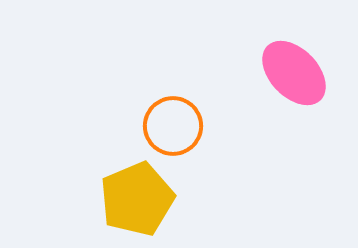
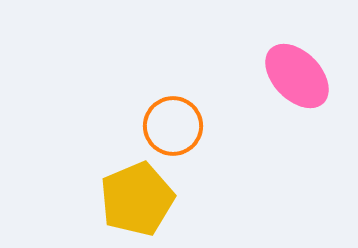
pink ellipse: moved 3 px right, 3 px down
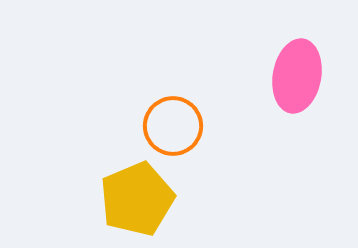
pink ellipse: rotated 54 degrees clockwise
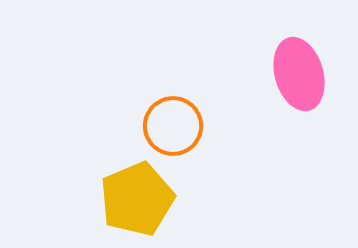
pink ellipse: moved 2 px right, 2 px up; rotated 26 degrees counterclockwise
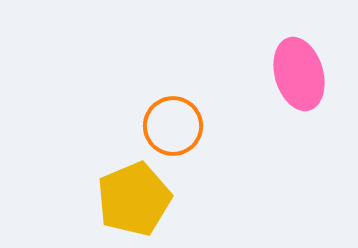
yellow pentagon: moved 3 px left
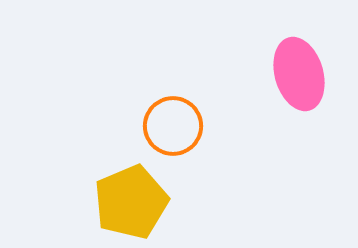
yellow pentagon: moved 3 px left, 3 px down
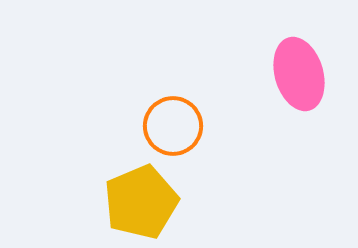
yellow pentagon: moved 10 px right
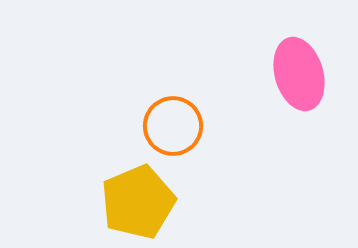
yellow pentagon: moved 3 px left
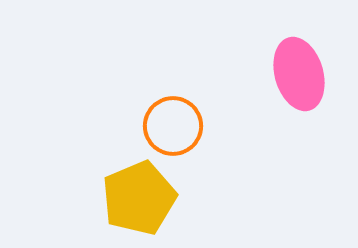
yellow pentagon: moved 1 px right, 4 px up
